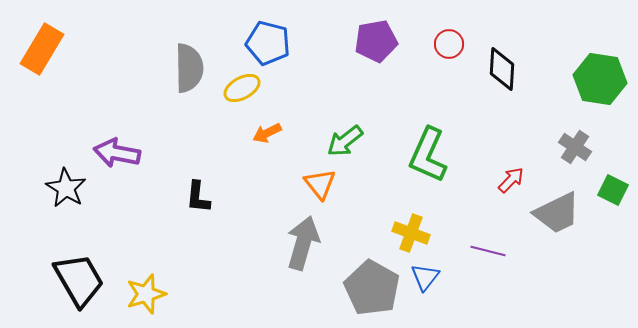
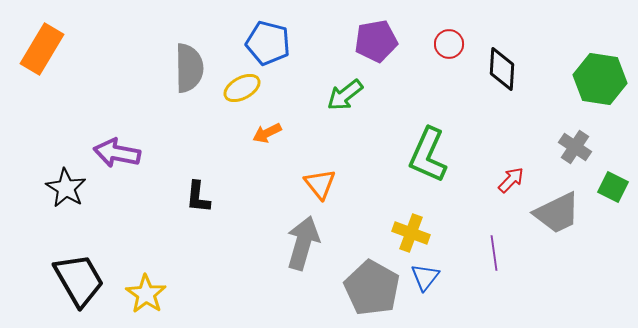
green arrow: moved 46 px up
green square: moved 3 px up
purple line: moved 6 px right, 2 px down; rotated 68 degrees clockwise
yellow star: rotated 21 degrees counterclockwise
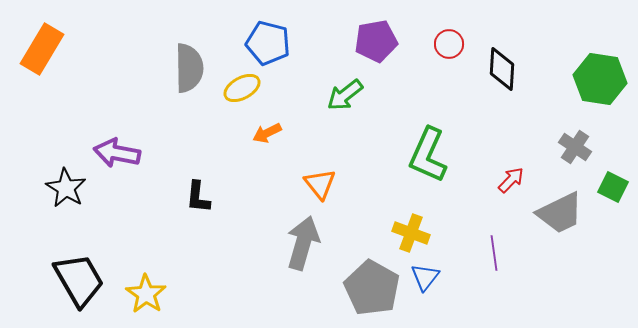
gray trapezoid: moved 3 px right
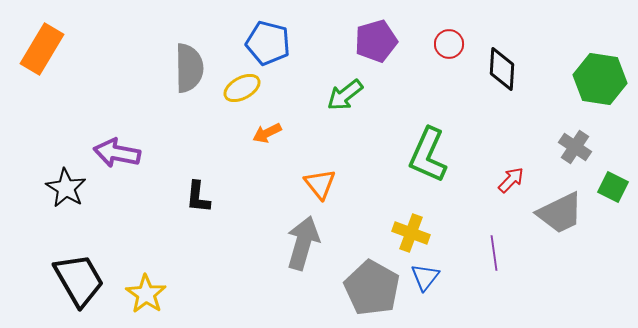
purple pentagon: rotated 6 degrees counterclockwise
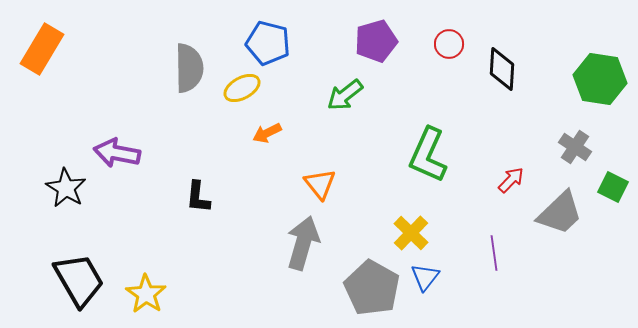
gray trapezoid: rotated 18 degrees counterclockwise
yellow cross: rotated 24 degrees clockwise
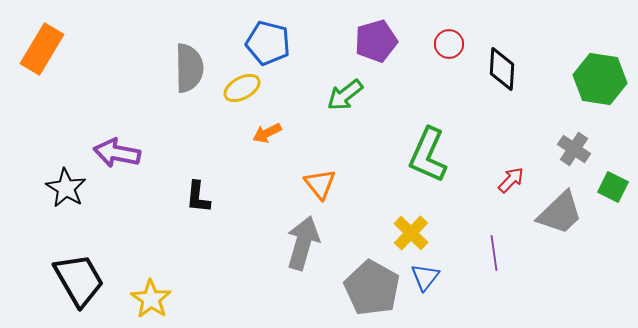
gray cross: moved 1 px left, 2 px down
yellow star: moved 5 px right, 5 px down
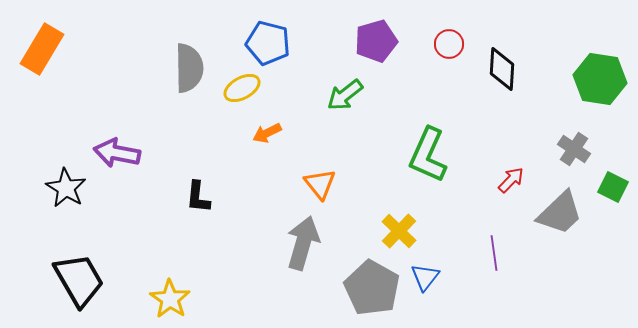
yellow cross: moved 12 px left, 2 px up
yellow star: moved 19 px right
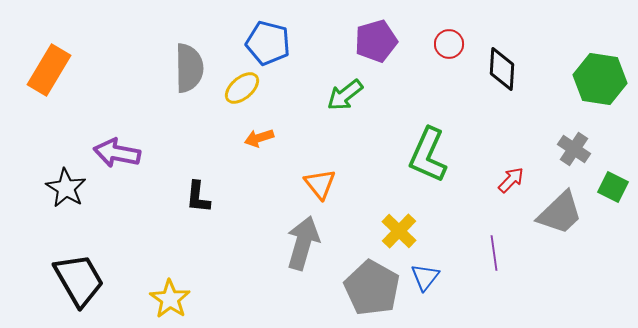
orange rectangle: moved 7 px right, 21 px down
yellow ellipse: rotated 12 degrees counterclockwise
orange arrow: moved 8 px left, 5 px down; rotated 8 degrees clockwise
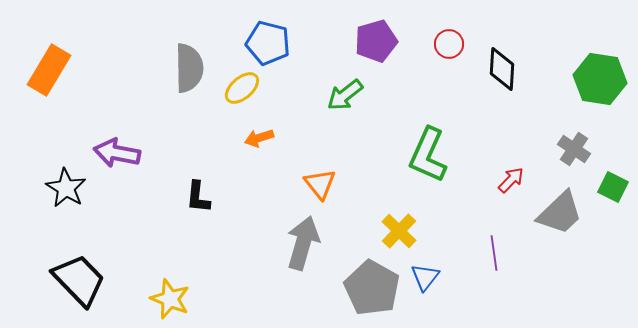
black trapezoid: rotated 14 degrees counterclockwise
yellow star: rotated 12 degrees counterclockwise
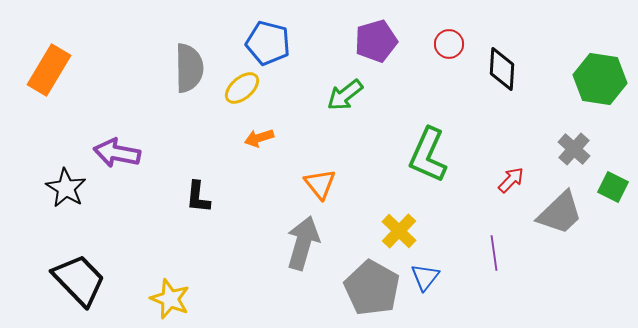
gray cross: rotated 8 degrees clockwise
